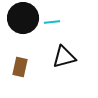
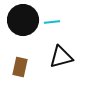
black circle: moved 2 px down
black triangle: moved 3 px left
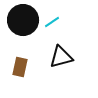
cyan line: rotated 28 degrees counterclockwise
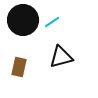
brown rectangle: moved 1 px left
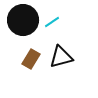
brown rectangle: moved 12 px right, 8 px up; rotated 18 degrees clockwise
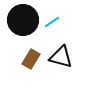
black triangle: rotated 30 degrees clockwise
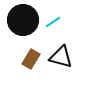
cyan line: moved 1 px right
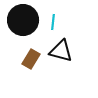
cyan line: rotated 49 degrees counterclockwise
black triangle: moved 6 px up
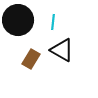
black circle: moved 5 px left
black triangle: moved 1 px right, 1 px up; rotated 15 degrees clockwise
